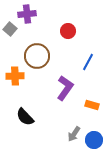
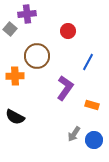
black semicircle: moved 10 px left; rotated 18 degrees counterclockwise
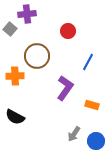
blue circle: moved 2 px right, 1 px down
